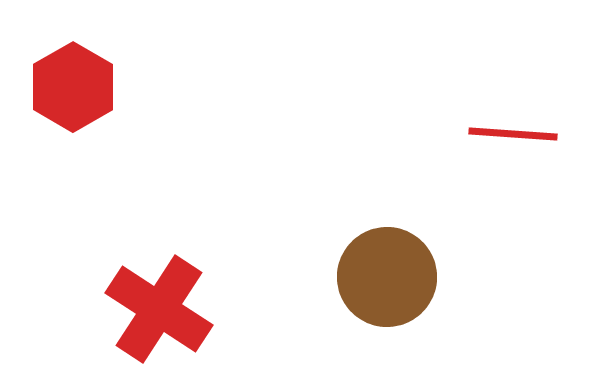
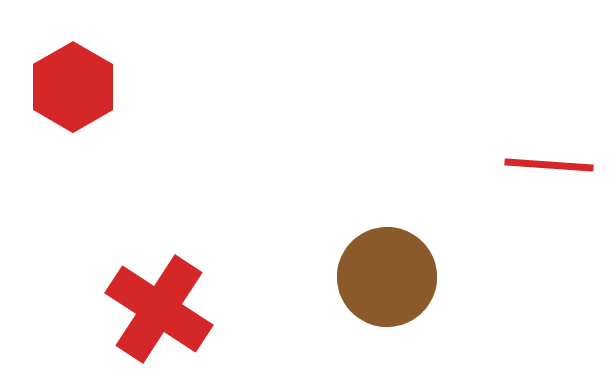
red line: moved 36 px right, 31 px down
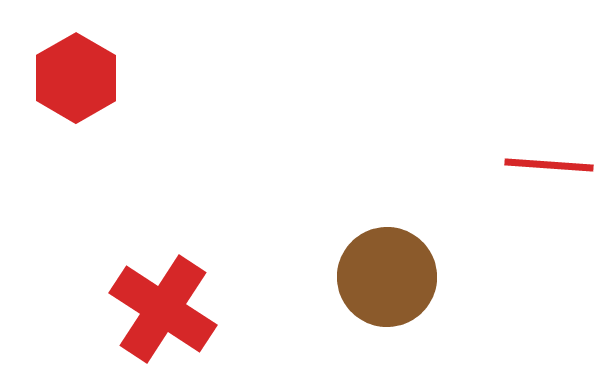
red hexagon: moved 3 px right, 9 px up
red cross: moved 4 px right
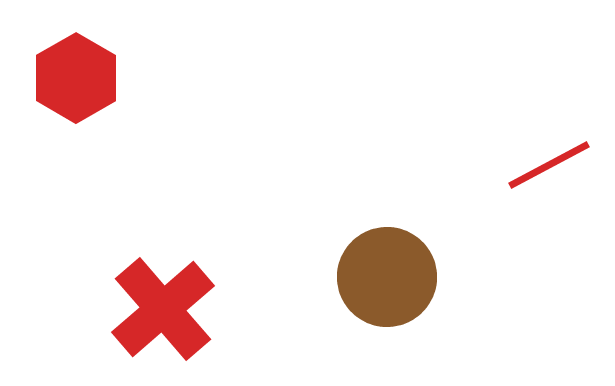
red line: rotated 32 degrees counterclockwise
red cross: rotated 16 degrees clockwise
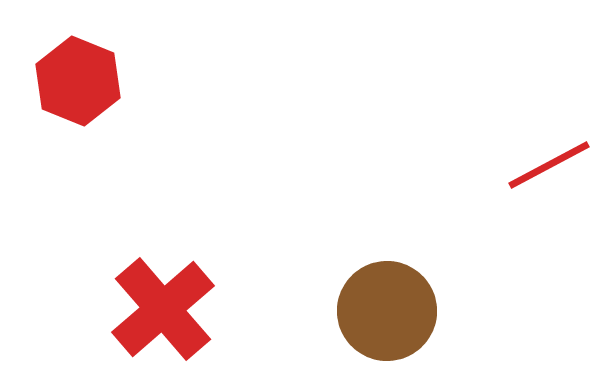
red hexagon: moved 2 px right, 3 px down; rotated 8 degrees counterclockwise
brown circle: moved 34 px down
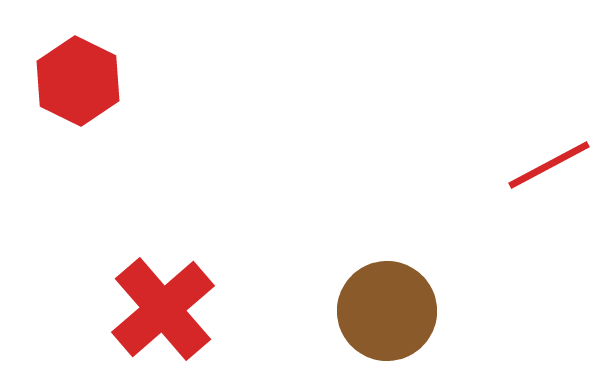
red hexagon: rotated 4 degrees clockwise
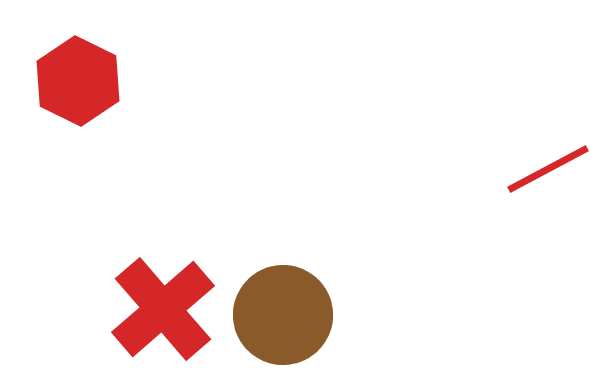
red line: moved 1 px left, 4 px down
brown circle: moved 104 px left, 4 px down
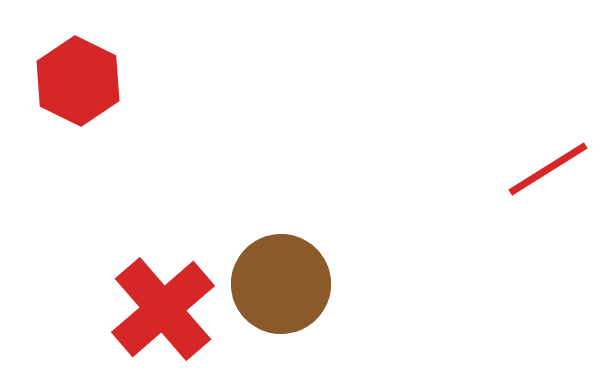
red line: rotated 4 degrees counterclockwise
brown circle: moved 2 px left, 31 px up
